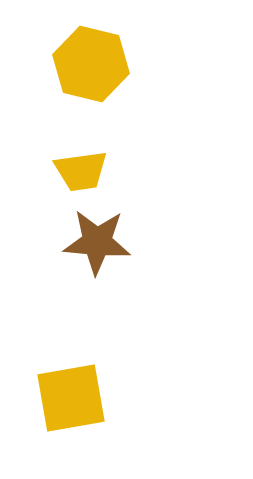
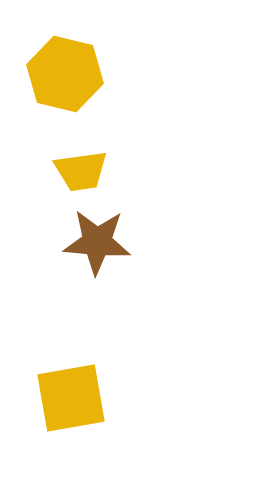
yellow hexagon: moved 26 px left, 10 px down
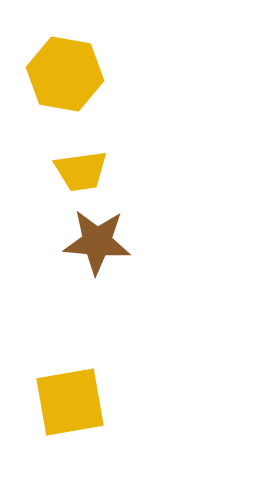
yellow hexagon: rotated 4 degrees counterclockwise
yellow square: moved 1 px left, 4 px down
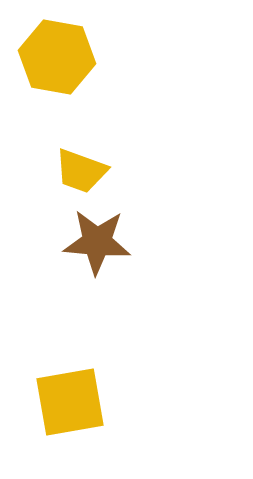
yellow hexagon: moved 8 px left, 17 px up
yellow trapezoid: rotated 28 degrees clockwise
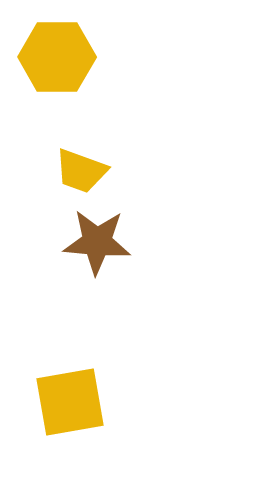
yellow hexagon: rotated 10 degrees counterclockwise
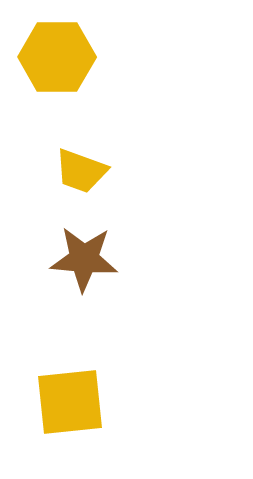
brown star: moved 13 px left, 17 px down
yellow square: rotated 4 degrees clockwise
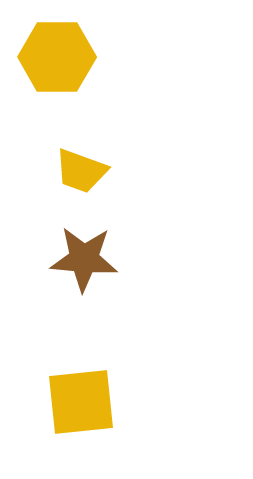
yellow square: moved 11 px right
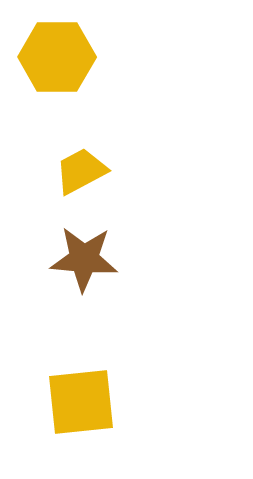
yellow trapezoid: rotated 132 degrees clockwise
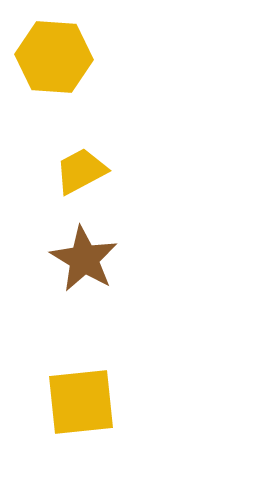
yellow hexagon: moved 3 px left; rotated 4 degrees clockwise
brown star: rotated 26 degrees clockwise
